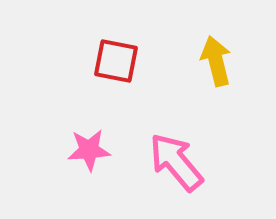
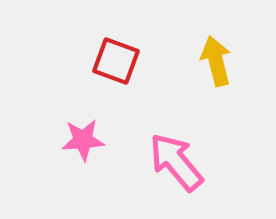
red square: rotated 9 degrees clockwise
pink star: moved 6 px left, 10 px up
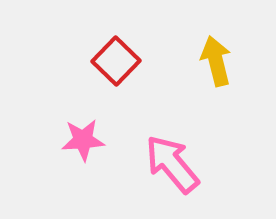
red square: rotated 24 degrees clockwise
pink arrow: moved 4 px left, 2 px down
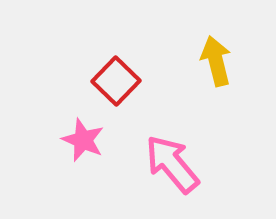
red square: moved 20 px down
pink star: rotated 27 degrees clockwise
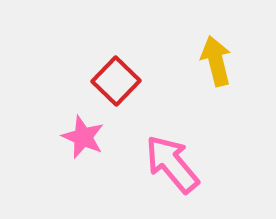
pink star: moved 3 px up
